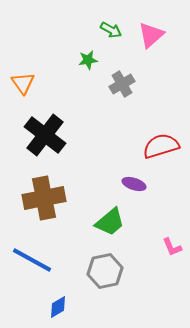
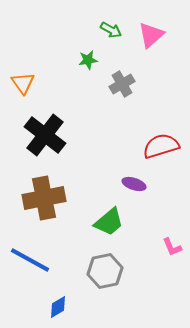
green trapezoid: moved 1 px left
blue line: moved 2 px left
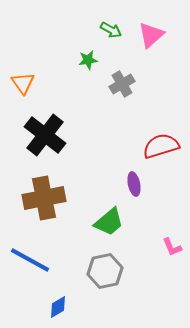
purple ellipse: rotated 60 degrees clockwise
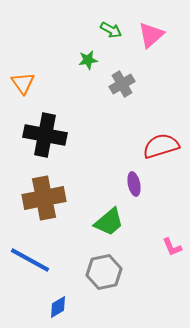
black cross: rotated 27 degrees counterclockwise
gray hexagon: moved 1 px left, 1 px down
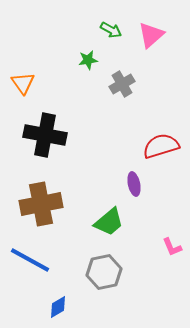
brown cross: moved 3 px left, 6 px down
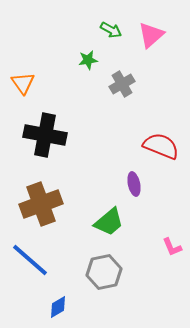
red semicircle: rotated 39 degrees clockwise
brown cross: rotated 9 degrees counterclockwise
blue line: rotated 12 degrees clockwise
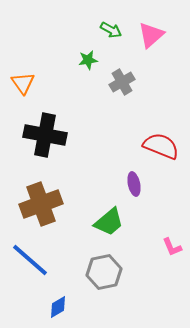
gray cross: moved 2 px up
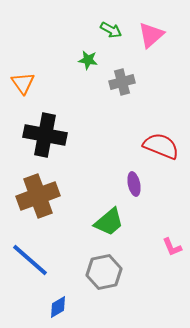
green star: rotated 18 degrees clockwise
gray cross: rotated 15 degrees clockwise
brown cross: moved 3 px left, 8 px up
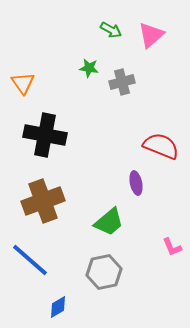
green star: moved 1 px right, 8 px down
purple ellipse: moved 2 px right, 1 px up
brown cross: moved 5 px right, 5 px down
